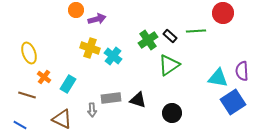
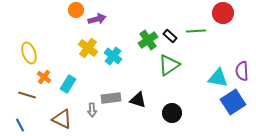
yellow cross: moved 2 px left; rotated 18 degrees clockwise
blue line: rotated 32 degrees clockwise
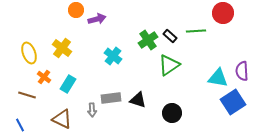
yellow cross: moved 26 px left
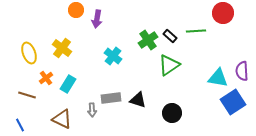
purple arrow: rotated 114 degrees clockwise
orange cross: moved 2 px right, 1 px down; rotated 16 degrees clockwise
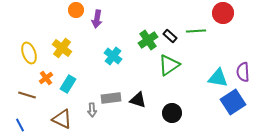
purple semicircle: moved 1 px right, 1 px down
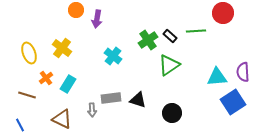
cyan triangle: moved 1 px left, 1 px up; rotated 15 degrees counterclockwise
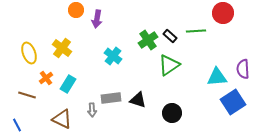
purple semicircle: moved 3 px up
blue line: moved 3 px left
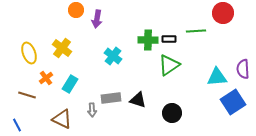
black rectangle: moved 1 px left, 3 px down; rotated 40 degrees counterclockwise
green cross: rotated 36 degrees clockwise
cyan rectangle: moved 2 px right
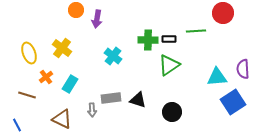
orange cross: moved 1 px up
black circle: moved 1 px up
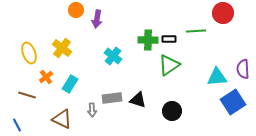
gray rectangle: moved 1 px right
black circle: moved 1 px up
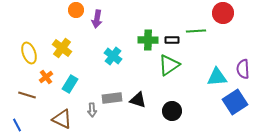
black rectangle: moved 3 px right, 1 px down
blue square: moved 2 px right
